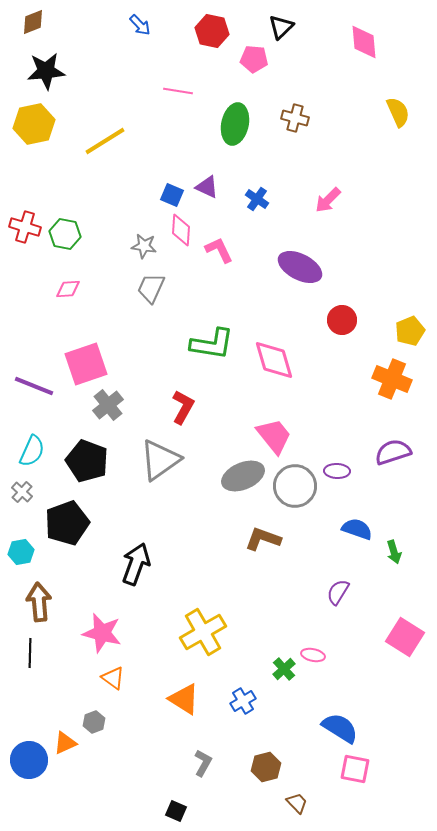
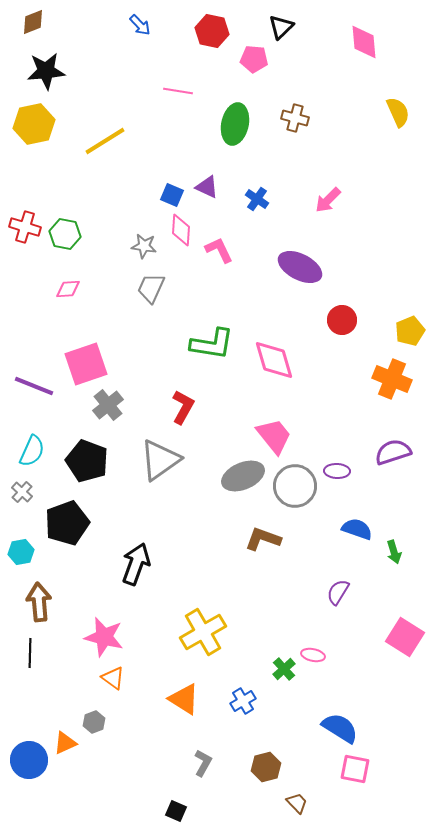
pink star at (102, 633): moved 2 px right, 4 px down
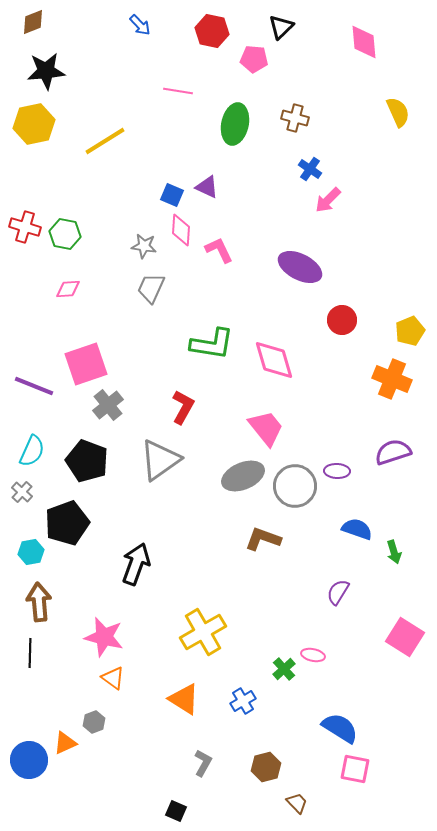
blue cross at (257, 199): moved 53 px right, 30 px up
pink trapezoid at (274, 436): moved 8 px left, 8 px up
cyan hexagon at (21, 552): moved 10 px right
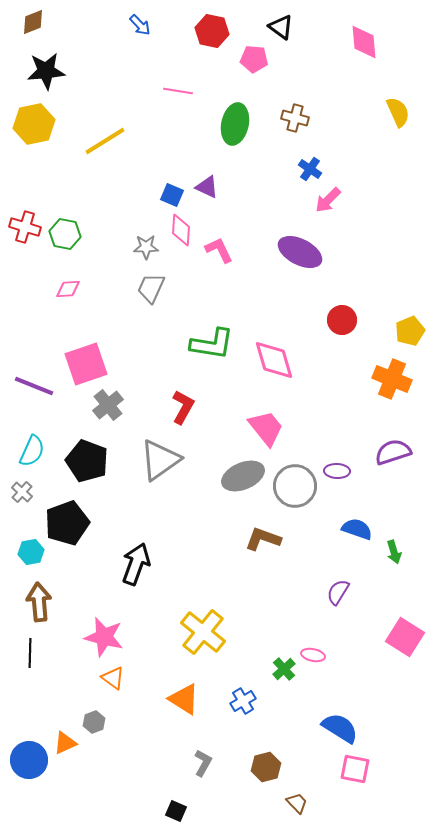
black triangle at (281, 27): rotated 40 degrees counterclockwise
gray star at (144, 246): moved 2 px right, 1 px down; rotated 10 degrees counterclockwise
purple ellipse at (300, 267): moved 15 px up
yellow cross at (203, 632): rotated 21 degrees counterclockwise
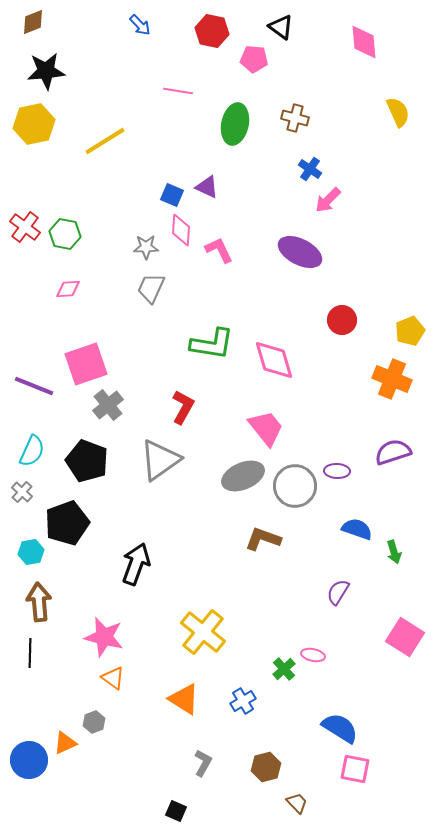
red cross at (25, 227): rotated 20 degrees clockwise
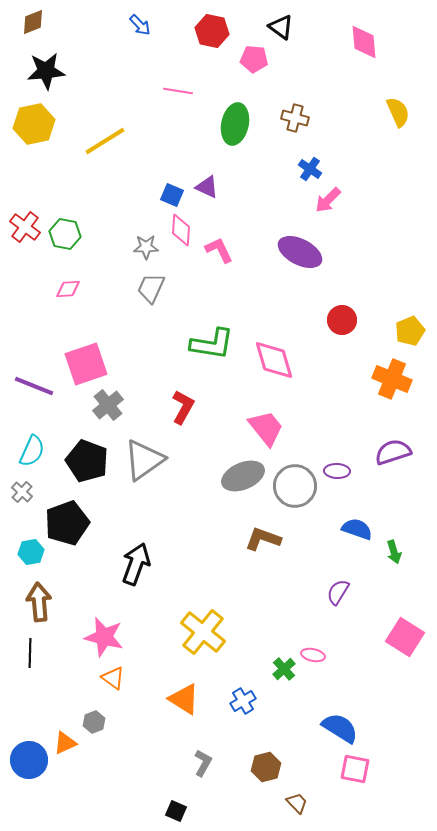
gray triangle at (160, 460): moved 16 px left
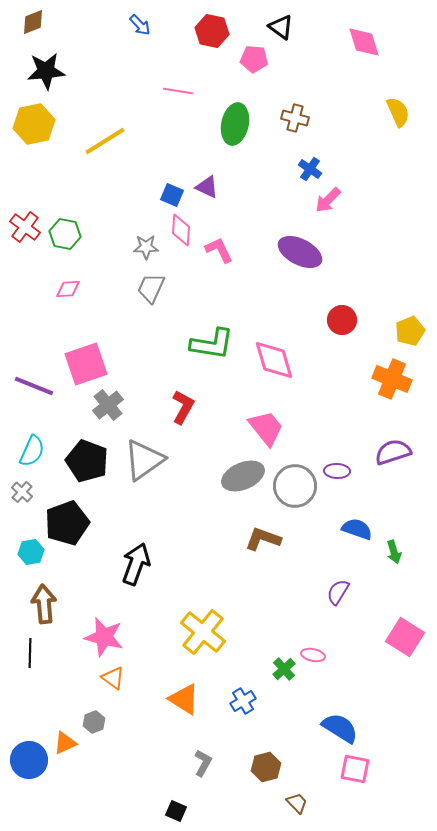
pink diamond at (364, 42): rotated 12 degrees counterclockwise
brown arrow at (39, 602): moved 5 px right, 2 px down
